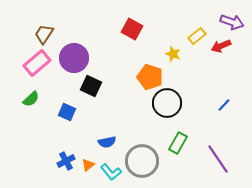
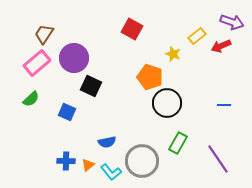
blue line: rotated 48 degrees clockwise
blue cross: rotated 30 degrees clockwise
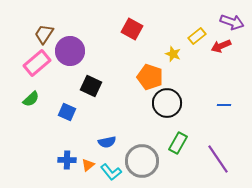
purple circle: moved 4 px left, 7 px up
blue cross: moved 1 px right, 1 px up
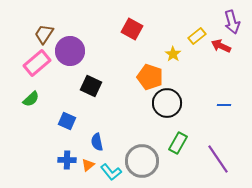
purple arrow: rotated 55 degrees clockwise
red arrow: rotated 48 degrees clockwise
yellow star: rotated 14 degrees clockwise
blue square: moved 9 px down
blue semicircle: moved 10 px left; rotated 90 degrees clockwise
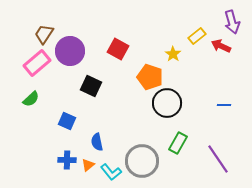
red square: moved 14 px left, 20 px down
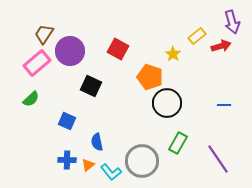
red arrow: rotated 138 degrees clockwise
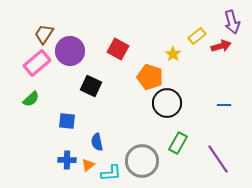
blue square: rotated 18 degrees counterclockwise
cyan L-shape: moved 1 px down; rotated 55 degrees counterclockwise
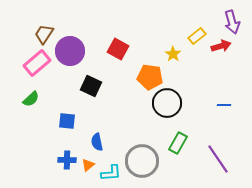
orange pentagon: rotated 10 degrees counterclockwise
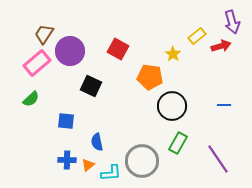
black circle: moved 5 px right, 3 px down
blue square: moved 1 px left
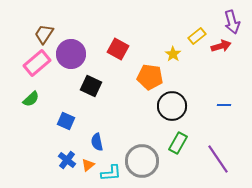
purple circle: moved 1 px right, 3 px down
blue square: rotated 18 degrees clockwise
blue cross: rotated 36 degrees clockwise
